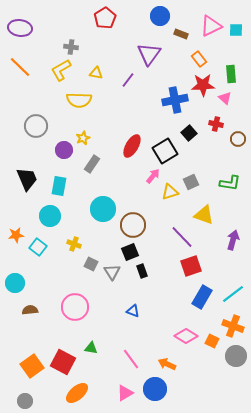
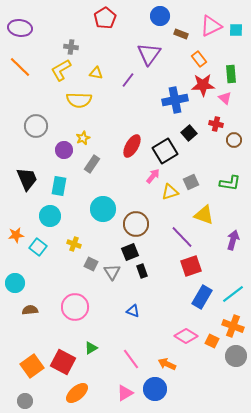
brown circle at (238, 139): moved 4 px left, 1 px down
brown circle at (133, 225): moved 3 px right, 1 px up
green triangle at (91, 348): rotated 40 degrees counterclockwise
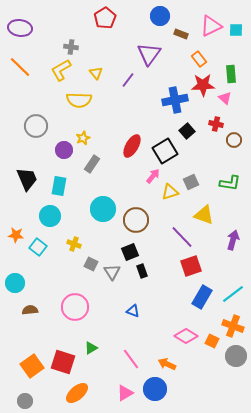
yellow triangle at (96, 73): rotated 40 degrees clockwise
black square at (189, 133): moved 2 px left, 2 px up
brown circle at (136, 224): moved 4 px up
orange star at (16, 235): rotated 14 degrees clockwise
red square at (63, 362): rotated 10 degrees counterclockwise
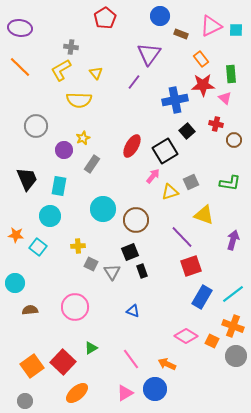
orange rectangle at (199, 59): moved 2 px right
purple line at (128, 80): moved 6 px right, 2 px down
yellow cross at (74, 244): moved 4 px right, 2 px down; rotated 24 degrees counterclockwise
red square at (63, 362): rotated 25 degrees clockwise
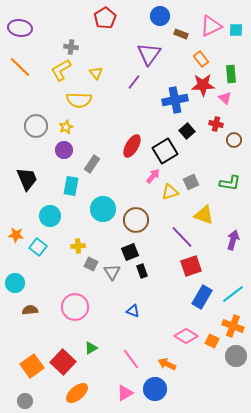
yellow star at (83, 138): moved 17 px left, 11 px up
cyan rectangle at (59, 186): moved 12 px right
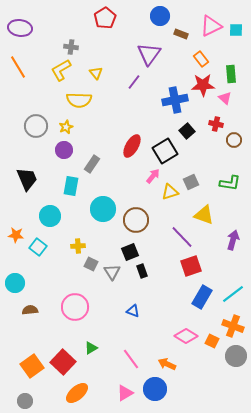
orange line at (20, 67): moved 2 px left; rotated 15 degrees clockwise
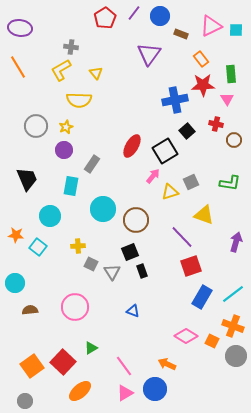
purple line at (134, 82): moved 69 px up
pink triangle at (225, 98): moved 2 px right, 1 px down; rotated 16 degrees clockwise
purple arrow at (233, 240): moved 3 px right, 2 px down
pink line at (131, 359): moved 7 px left, 7 px down
orange ellipse at (77, 393): moved 3 px right, 2 px up
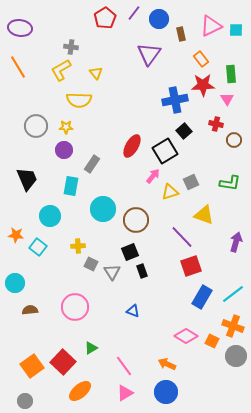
blue circle at (160, 16): moved 1 px left, 3 px down
brown rectangle at (181, 34): rotated 56 degrees clockwise
yellow star at (66, 127): rotated 24 degrees clockwise
black square at (187, 131): moved 3 px left
blue circle at (155, 389): moved 11 px right, 3 px down
